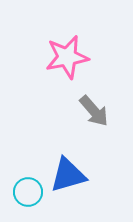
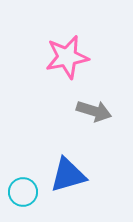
gray arrow: rotated 32 degrees counterclockwise
cyan circle: moved 5 px left
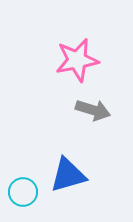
pink star: moved 10 px right, 3 px down
gray arrow: moved 1 px left, 1 px up
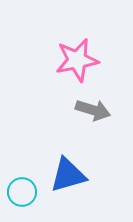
cyan circle: moved 1 px left
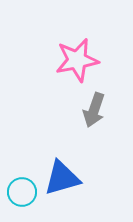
gray arrow: moved 1 px right; rotated 92 degrees clockwise
blue triangle: moved 6 px left, 3 px down
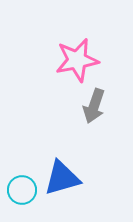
gray arrow: moved 4 px up
cyan circle: moved 2 px up
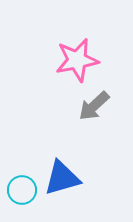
gray arrow: rotated 28 degrees clockwise
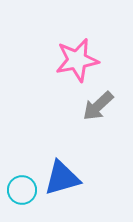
gray arrow: moved 4 px right
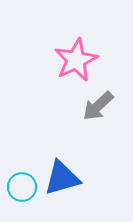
pink star: moved 1 px left; rotated 15 degrees counterclockwise
cyan circle: moved 3 px up
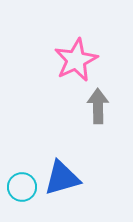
gray arrow: rotated 132 degrees clockwise
